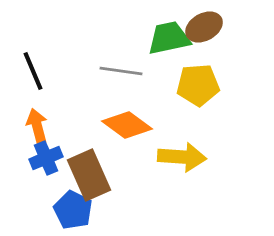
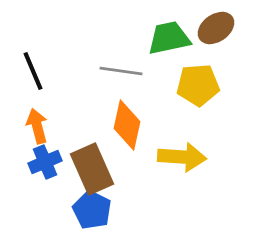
brown ellipse: moved 12 px right, 1 px down; rotated 6 degrees counterclockwise
orange diamond: rotated 66 degrees clockwise
blue cross: moved 1 px left, 4 px down
brown rectangle: moved 3 px right, 6 px up
blue pentagon: moved 19 px right
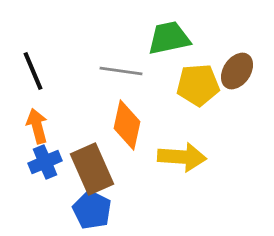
brown ellipse: moved 21 px right, 43 px down; rotated 21 degrees counterclockwise
